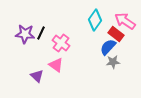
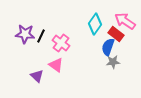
cyan diamond: moved 4 px down
black line: moved 3 px down
blue semicircle: rotated 24 degrees counterclockwise
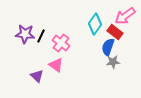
pink arrow: moved 5 px up; rotated 70 degrees counterclockwise
red rectangle: moved 1 px left, 2 px up
